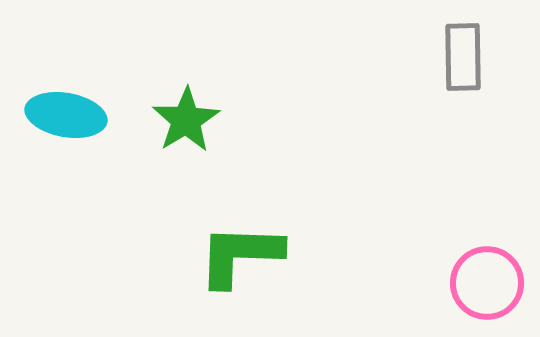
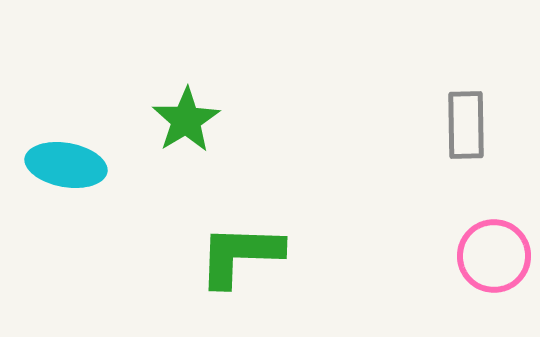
gray rectangle: moved 3 px right, 68 px down
cyan ellipse: moved 50 px down
pink circle: moved 7 px right, 27 px up
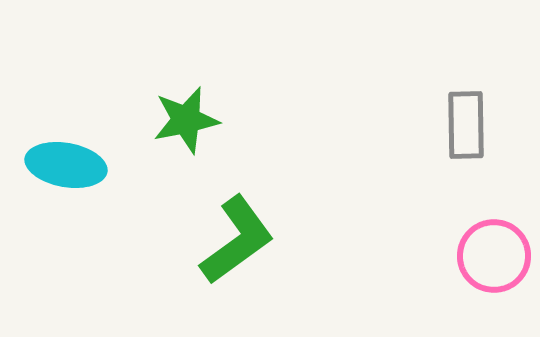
green star: rotated 20 degrees clockwise
green L-shape: moved 3 px left, 15 px up; rotated 142 degrees clockwise
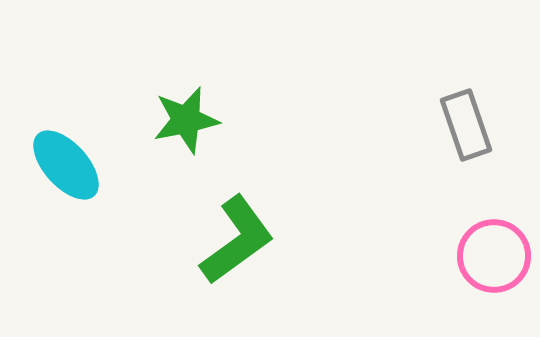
gray rectangle: rotated 18 degrees counterclockwise
cyan ellipse: rotated 38 degrees clockwise
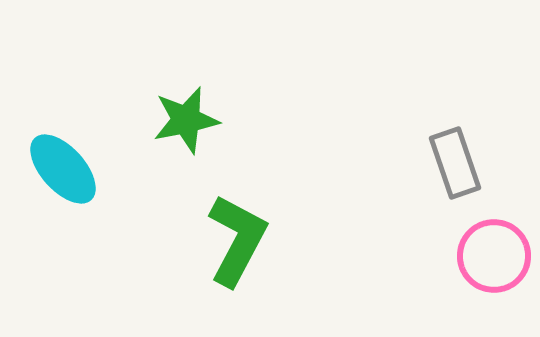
gray rectangle: moved 11 px left, 38 px down
cyan ellipse: moved 3 px left, 4 px down
green L-shape: rotated 26 degrees counterclockwise
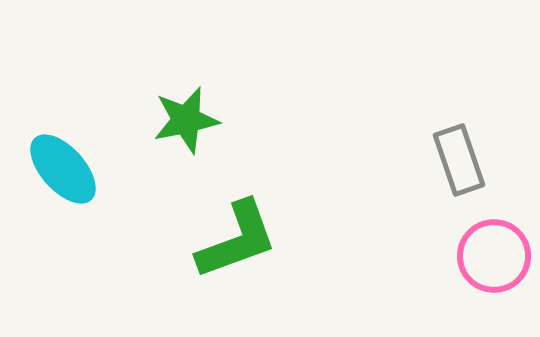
gray rectangle: moved 4 px right, 3 px up
green L-shape: rotated 42 degrees clockwise
